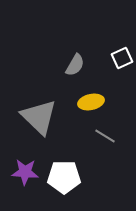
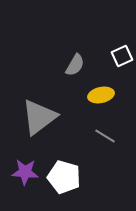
white square: moved 2 px up
yellow ellipse: moved 10 px right, 7 px up
gray triangle: rotated 39 degrees clockwise
white pentagon: rotated 16 degrees clockwise
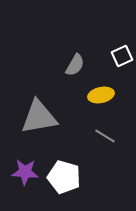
gray triangle: rotated 27 degrees clockwise
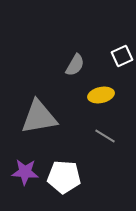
white pentagon: rotated 12 degrees counterclockwise
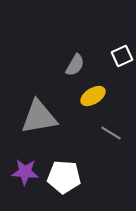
yellow ellipse: moved 8 px left, 1 px down; rotated 20 degrees counterclockwise
gray line: moved 6 px right, 3 px up
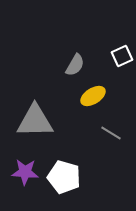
gray triangle: moved 4 px left, 4 px down; rotated 9 degrees clockwise
white pentagon: rotated 12 degrees clockwise
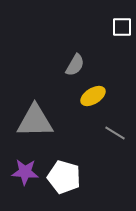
white square: moved 29 px up; rotated 25 degrees clockwise
gray line: moved 4 px right
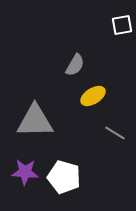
white square: moved 2 px up; rotated 10 degrees counterclockwise
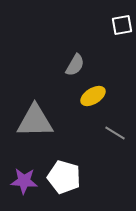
purple star: moved 1 px left, 9 px down
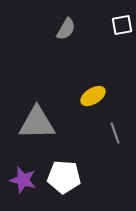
gray semicircle: moved 9 px left, 36 px up
gray triangle: moved 2 px right, 2 px down
gray line: rotated 40 degrees clockwise
white pentagon: rotated 12 degrees counterclockwise
purple star: moved 1 px left, 1 px up; rotated 12 degrees clockwise
